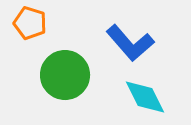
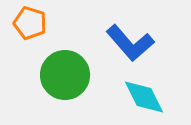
cyan diamond: moved 1 px left
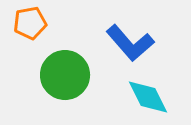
orange pentagon: rotated 28 degrees counterclockwise
cyan diamond: moved 4 px right
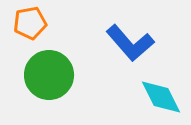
green circle: moved 16 px left
cyan diamond: moved 13 px right
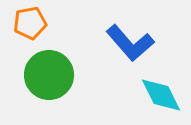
cyan diamond: moved 2 px up
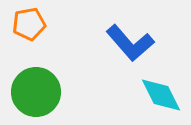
orange pentagon: moved 1 px left, 1 px down
green circle: moved 13 px left, 17 px down
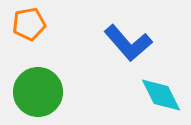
blue L-shape: moved 2 px left
green circle: moved 2 px right
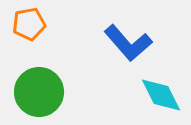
green circle: moved 1 px right
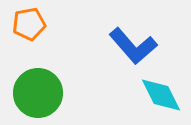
blue L-shape: moved 5 px right, 3 px down
green circle: moved 1 px left, 1 px down
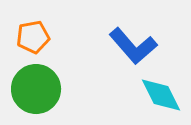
orange pentagon: moved 4 px right, 13 px down
green circle: moved 2 px left, 4 px up
